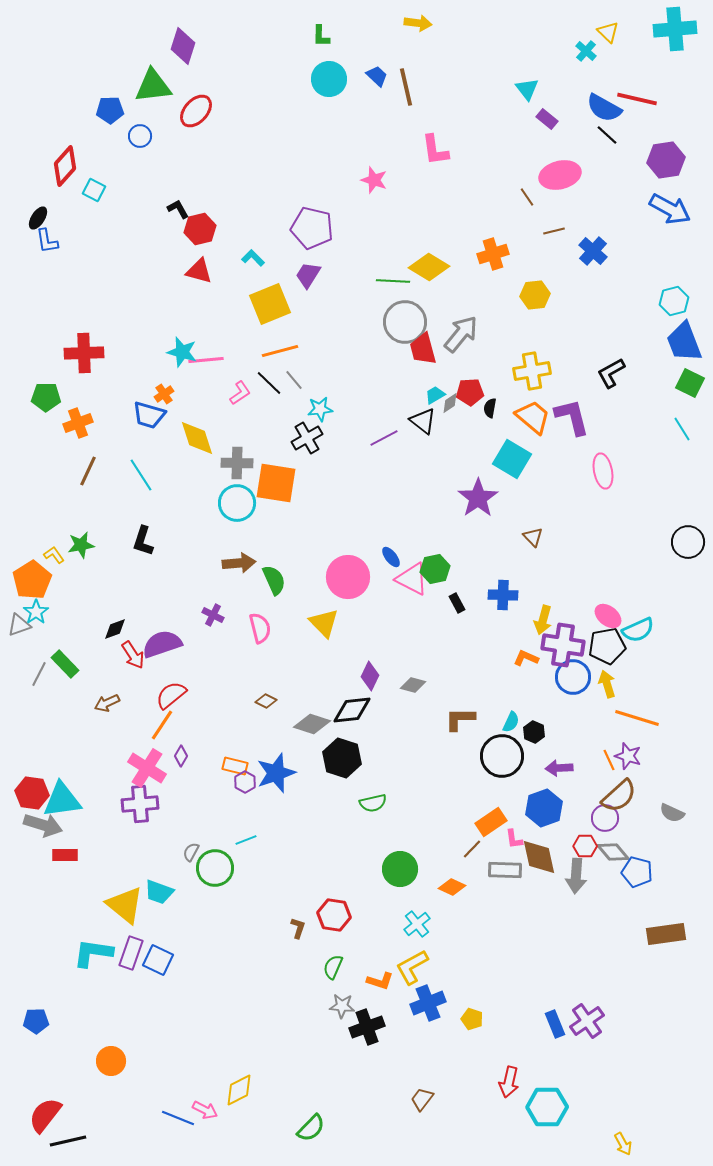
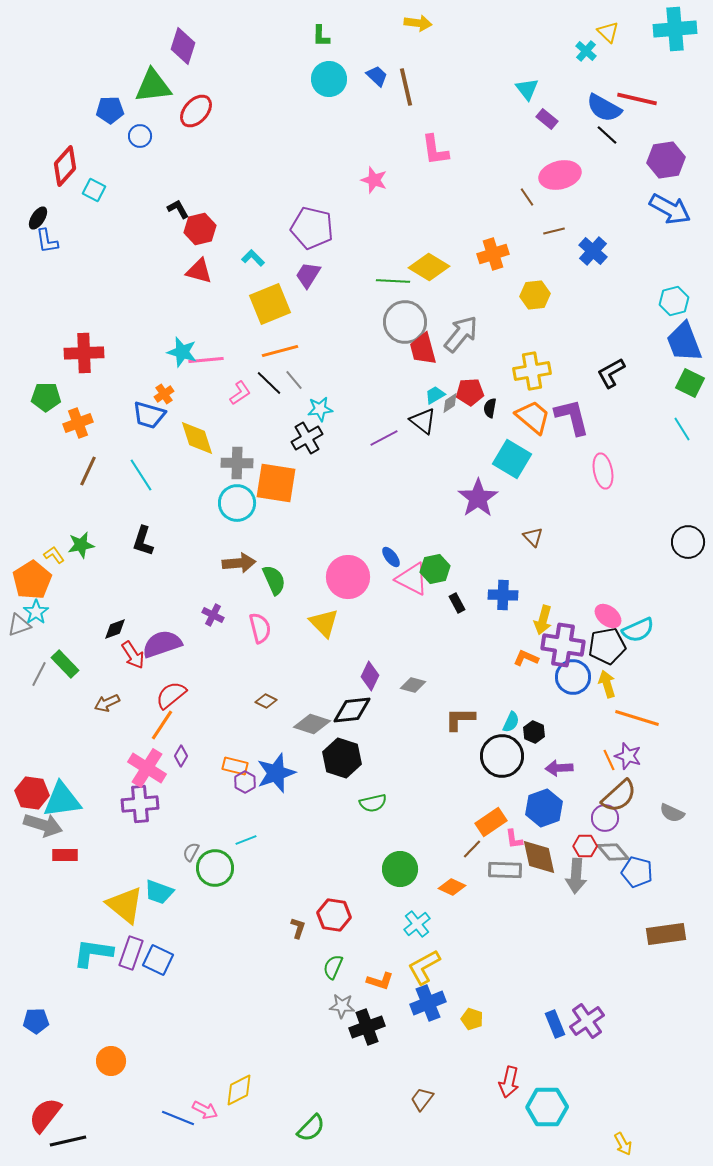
yellow L-shape at (412, 967): moved 12 px right
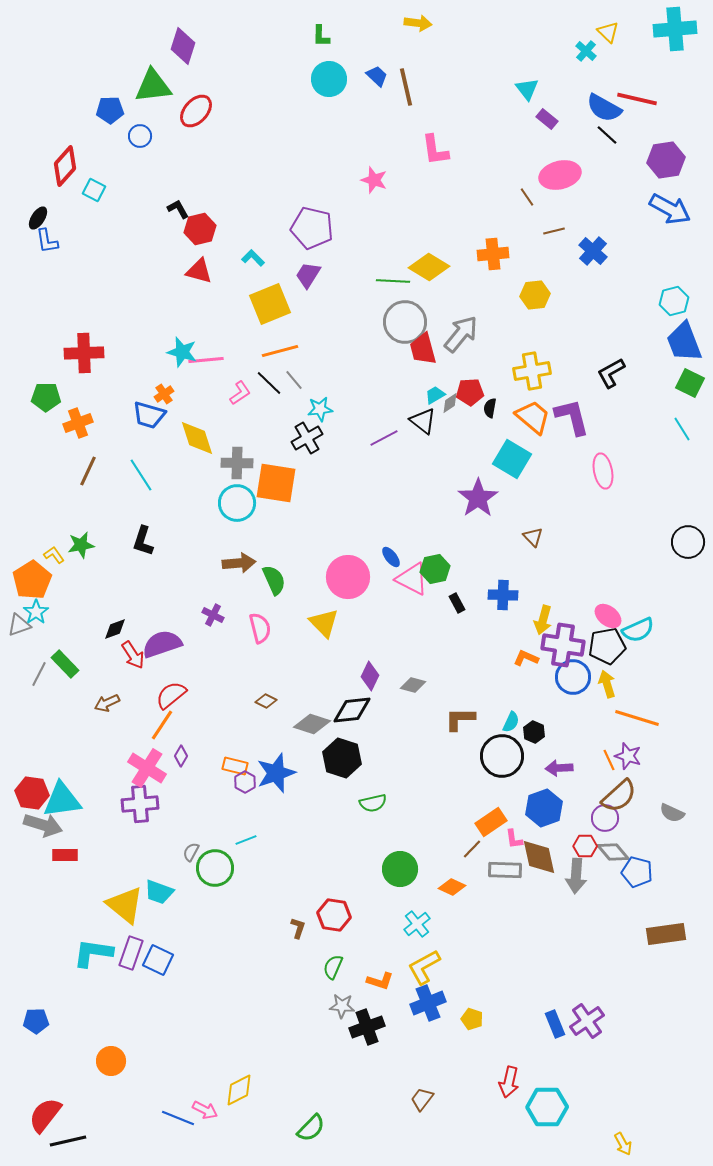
orange cross at (493, 254): rotated 12 degrees clockwise
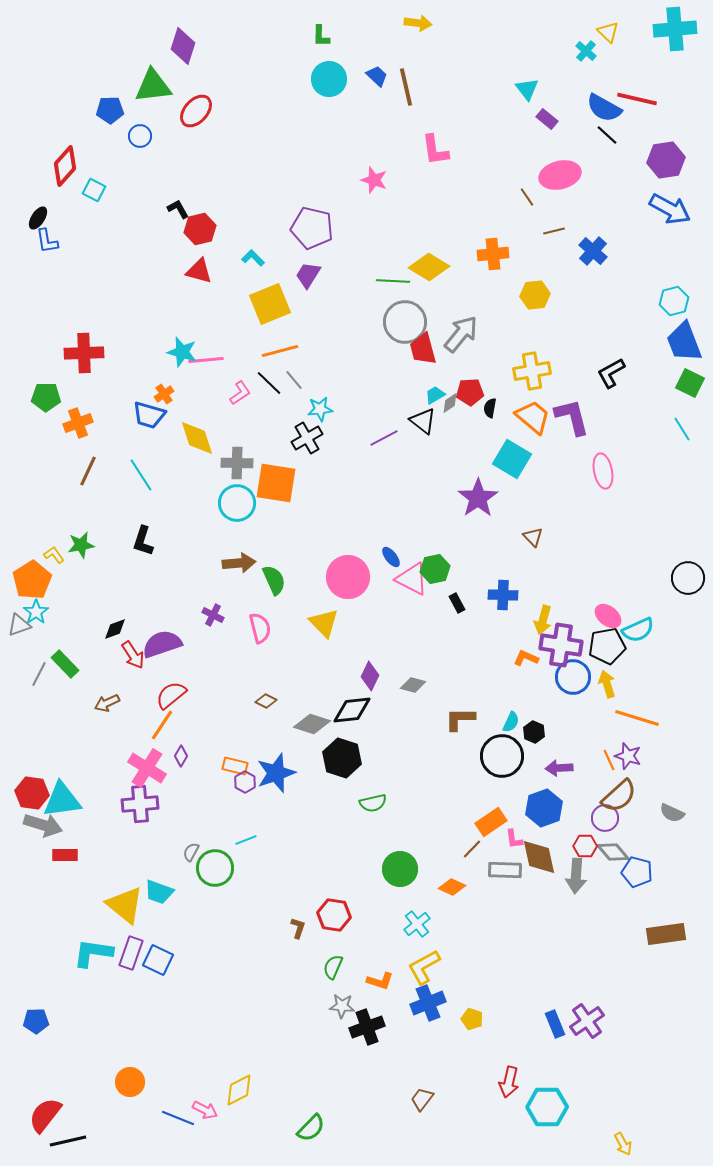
black circle at (688, 542): moved 36 px down
purple cross at (563, 645): moved 2 px left
orange circle at (111, 1061): moved 19 px right, 21 px down
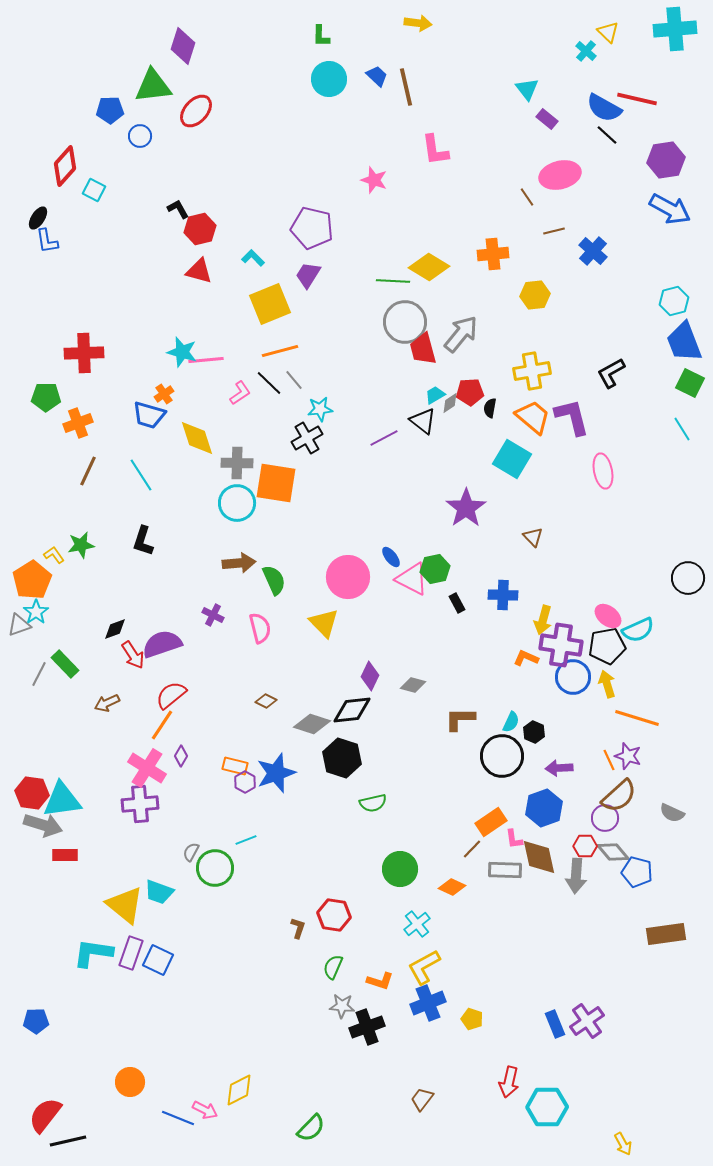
purple star at (478, 498): moved 12 px left, 10 px down
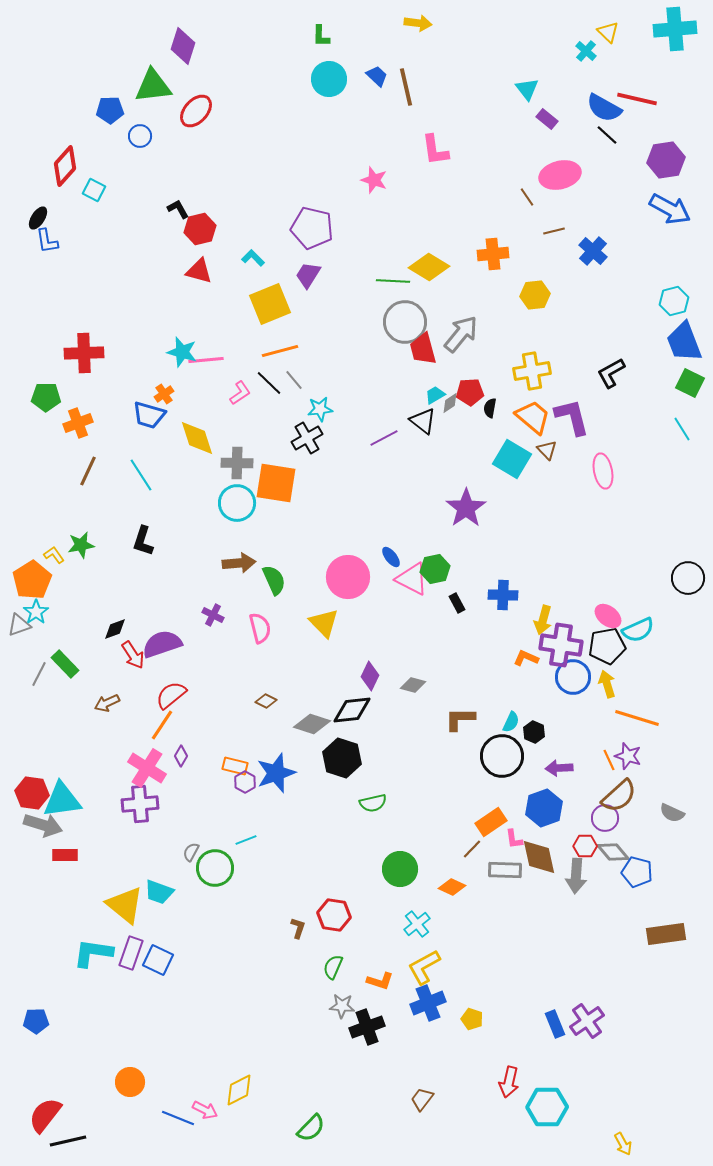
brown triangle at (533, 537): moved 14 px right, 87 px up
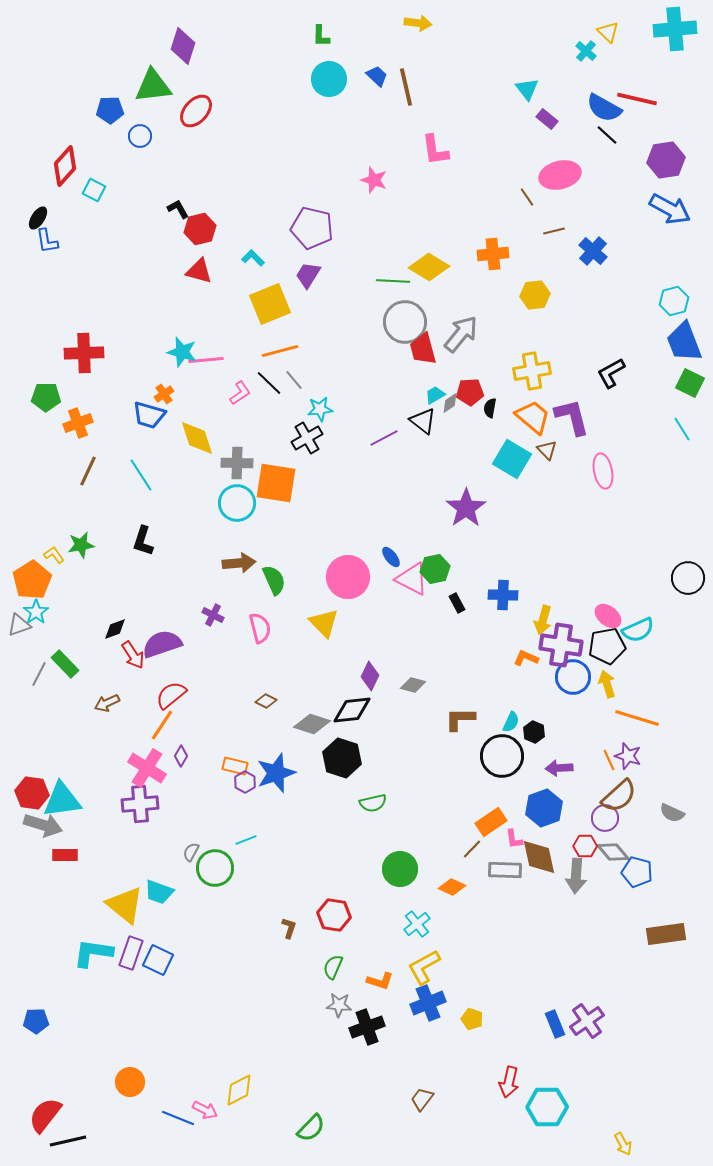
brown L-shape at (298, 928): moved 9 px left
gray star at (342, 1006): moved 3 px left, 1 px up
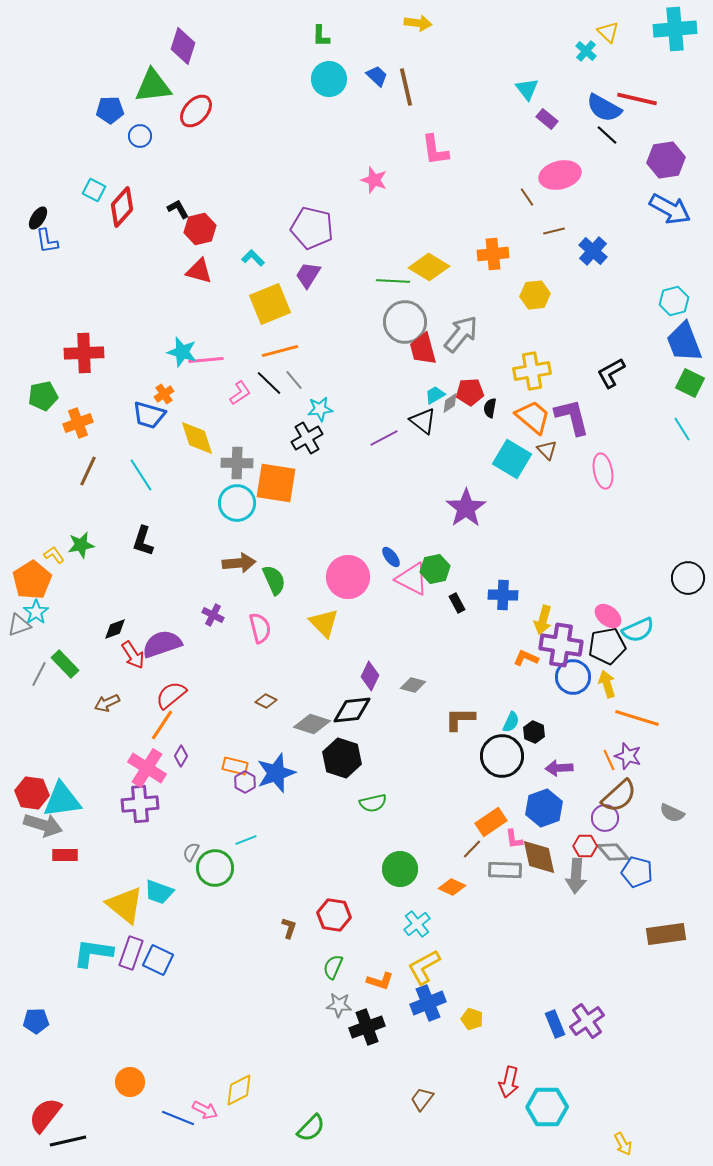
red diamond at (65, 166): moved 57 px right, 41 px down
green pentagon at (46, 397): moved 3 px left, 1 px up; rotated 12 degrees counterclockwise
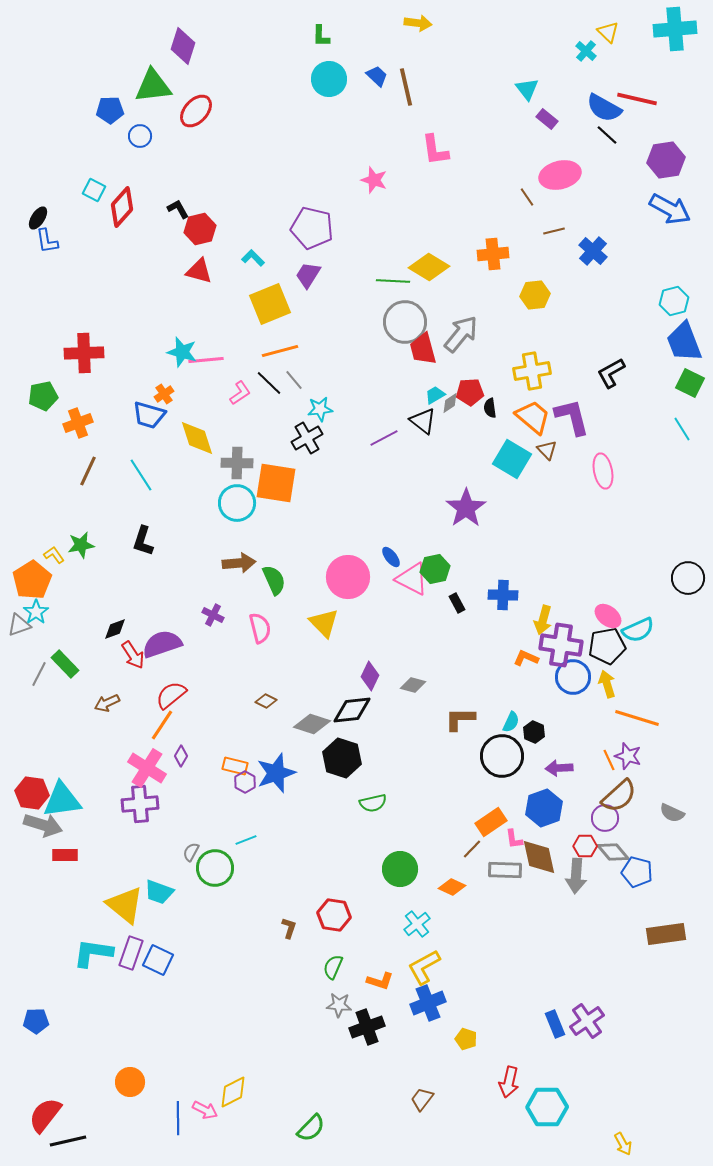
black semicircle at (490, 408): rotated 18 degrees counterclockwise
yellow pentagon at (472, 1019): moved 6 px left, 20 px down
yellow diamond at (239, 1090): moved 6 px left, 2 px down
blue line at (178, 1118): rotated 68 degrees clockwise
